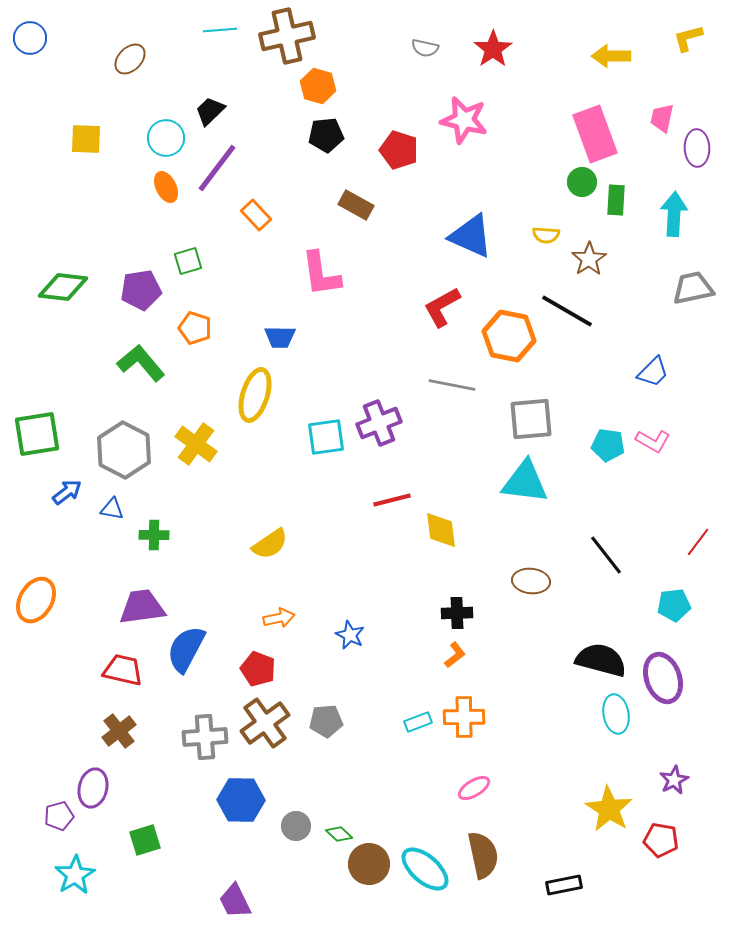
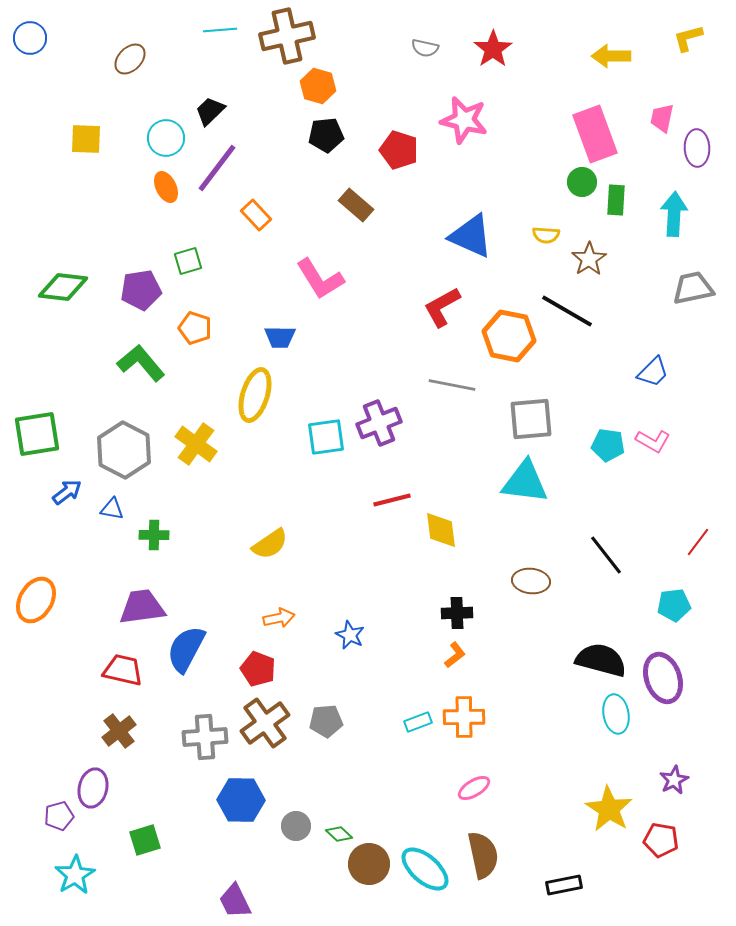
brown rectangle at (356, 205): rotated 12 degrees clockwise
pink L-shape at (321, 274): moved 1 px left, 5 px down; rotated 24 degrees counterclockwise
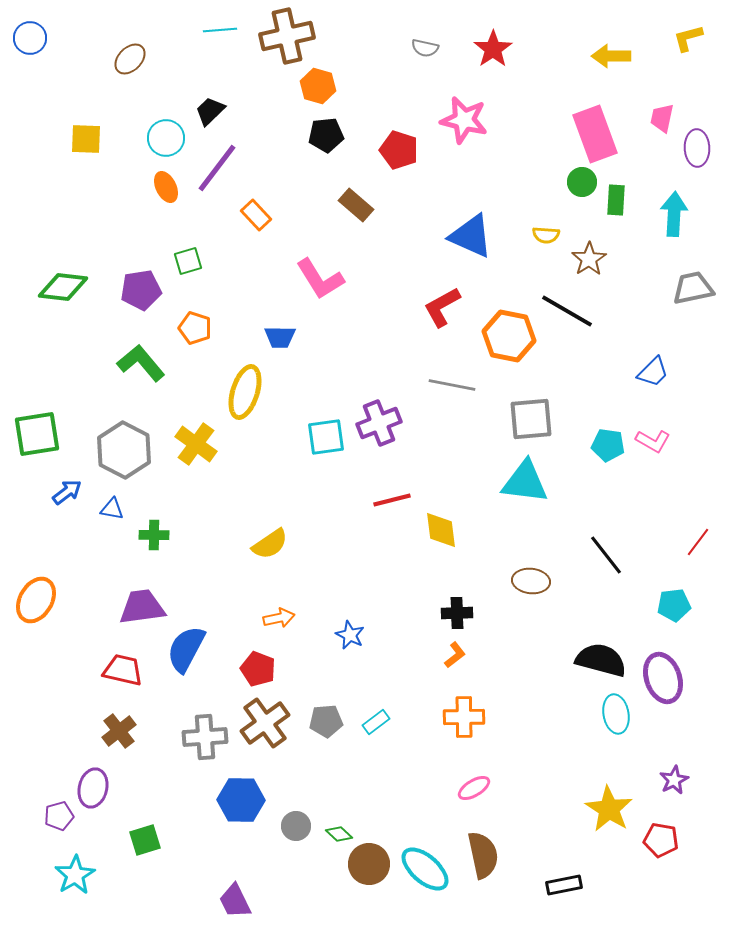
yellow ellipse at (255, 395): moved 10 px left, 3 px up
cyan rectangle at (418, 722): moved 42 px left; rotated 16 degrees counterclockwise
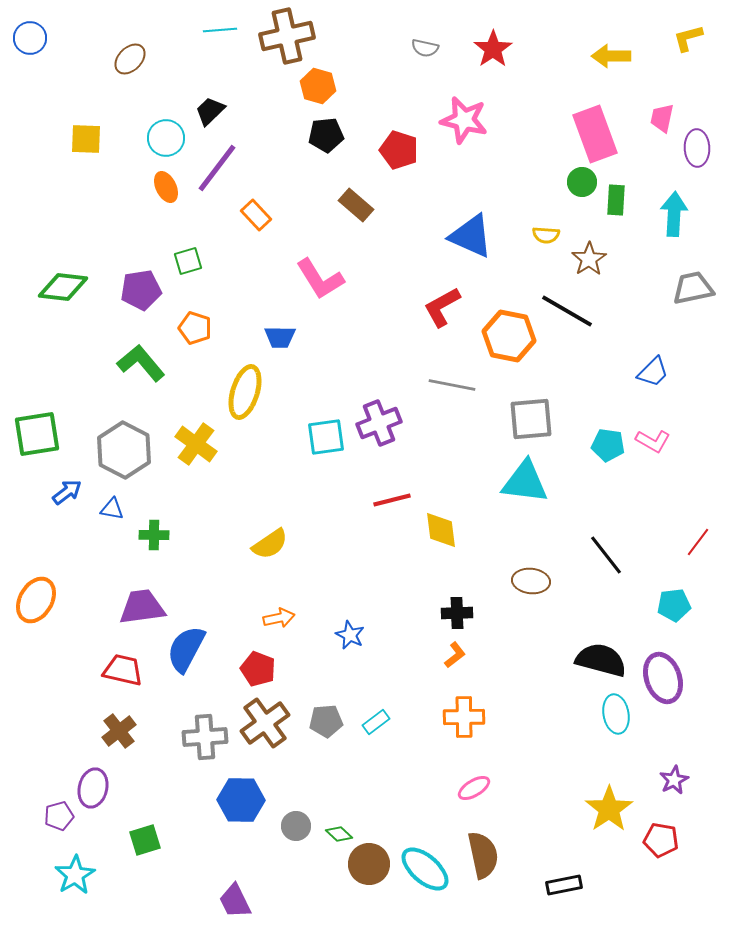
yellow star at (609, 809): rotated 6 degrees clockwise
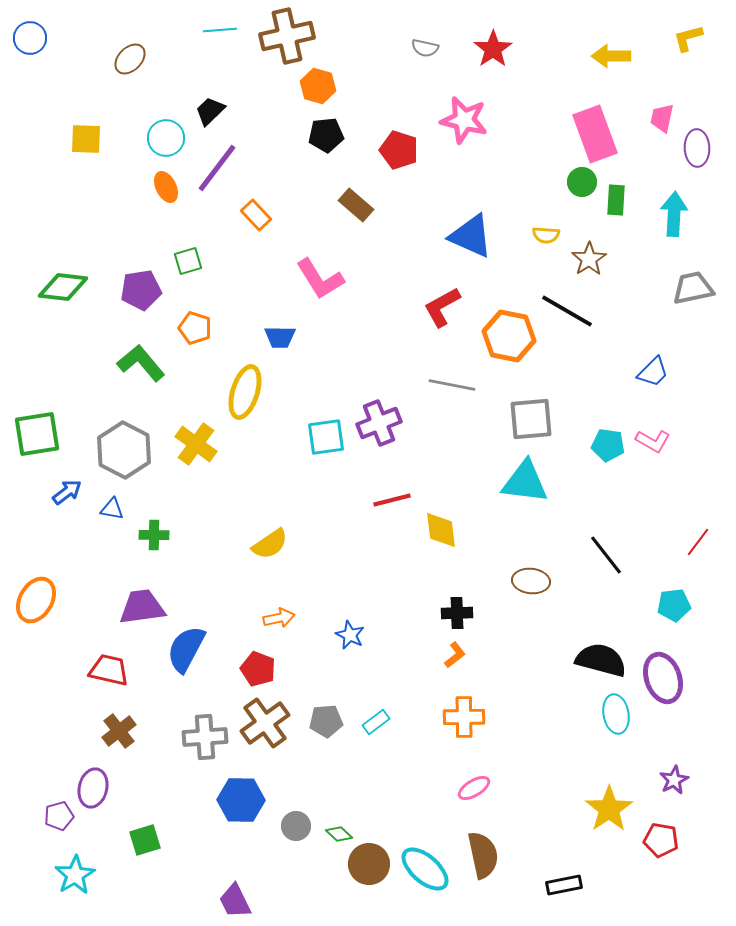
red trapezoid at (123, 670): moved 14 px left
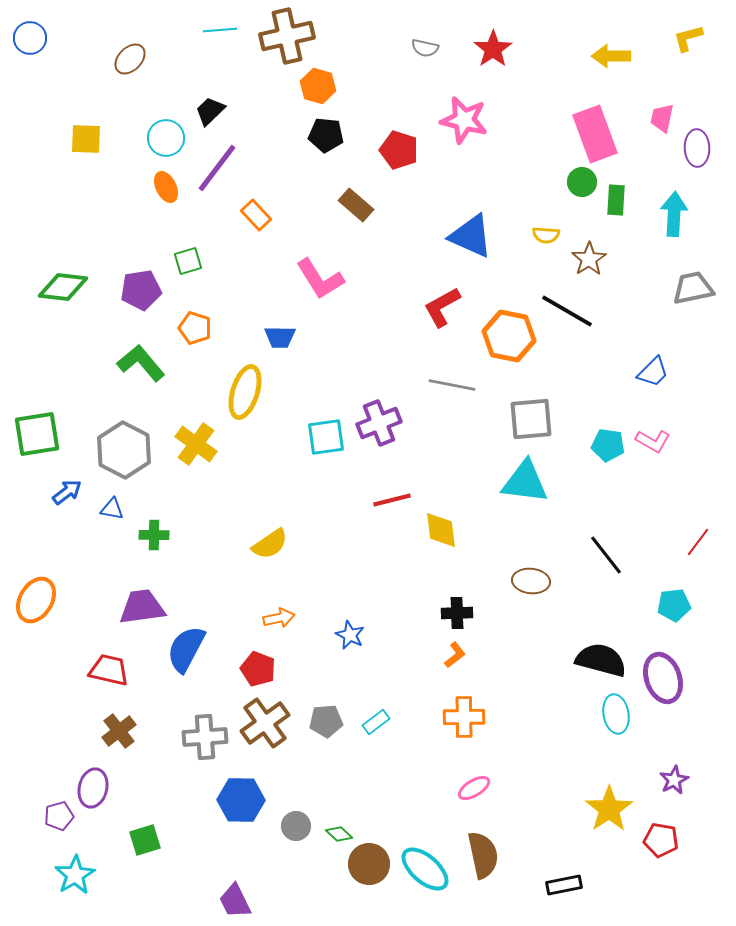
black pentagon at (326, 135): rotated 12 degrees clockwise
